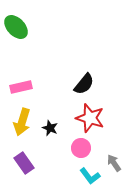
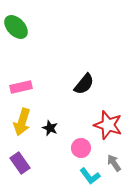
red star: moved 18 px right, 7 px down
purple rectangle: moved 4 px left
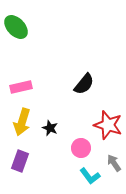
purple rectangle: moved 2 px up; rotated 55 degrees clockwise
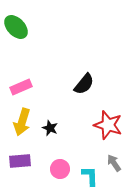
pink rectangle: rotated 10 degrees counterclockwise
pink circle: moved 21 px left, 21 px down
purple rectangle: rotated 65 degrees clockwise
cyan L-shape: rotated 145 degrees counterclockwise
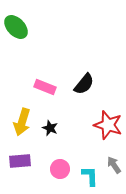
pink rectangle: moved 24 px right; rotated 45 degrees clockwise
gray arrow: moved 2 px down
